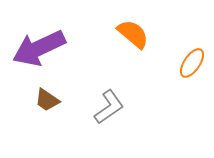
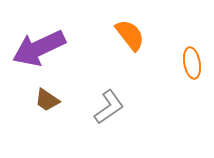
orange semicircle: moved 3 px left, 1 px down; rotated 12 degrees clockwise
orange ellipse: rotated 44 degrees counterclockwise
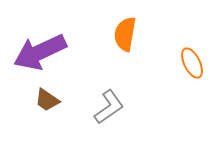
orange semicircle: moved 5 px left, 1 px up; rotated 132 degrees counterclockwise
purple arrow: moved 1 px right, 4 px down
orange ellipse: rotated 16 degrees counterclockwise
